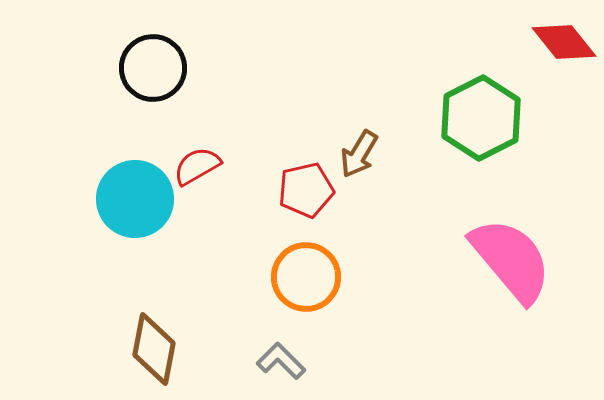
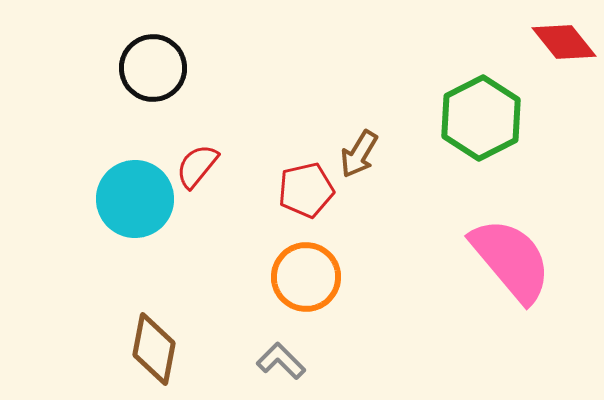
red semicircle: rotated 21 degrees counterclockwise
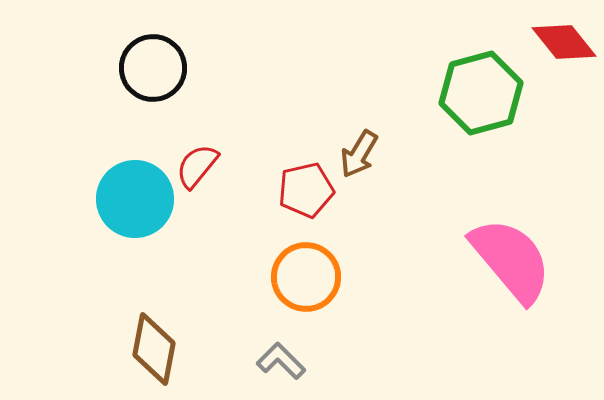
green hexagon: moved 25 px up; rotated 12 degrees clockwise
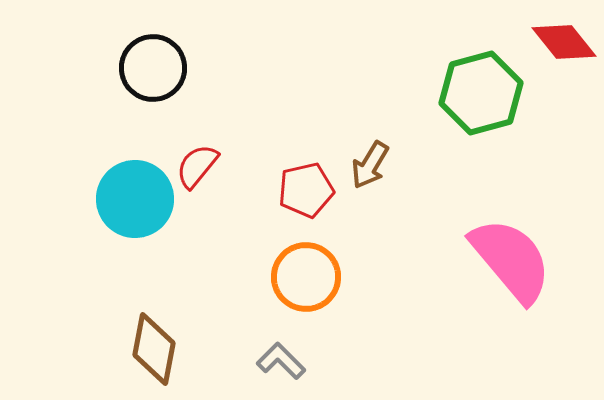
brown arrow: moved 11 px right, 11 px down
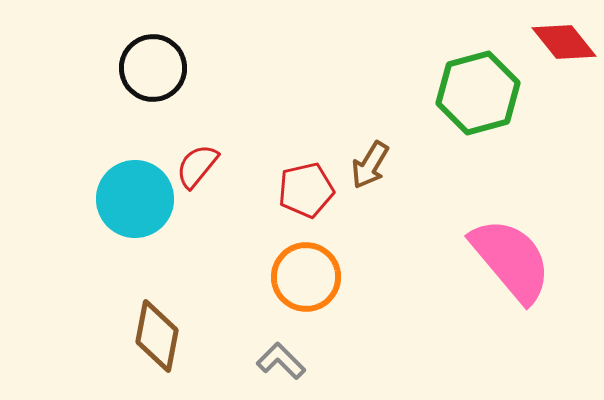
green hexagon: moved 3 px left
brown diamond: moved 3 px right, 13 px up
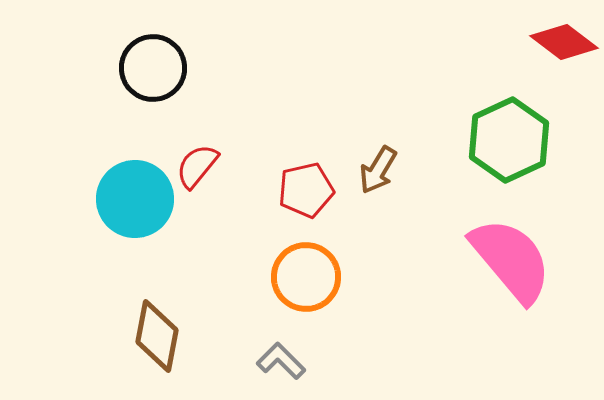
red diamond: rotated 14 degrees counterclockwise
green hexagon: moved 31 px right, 47 px down; rotated 10 degrees counterclockwise
brown arrow: moved 8 px right, 5 px down
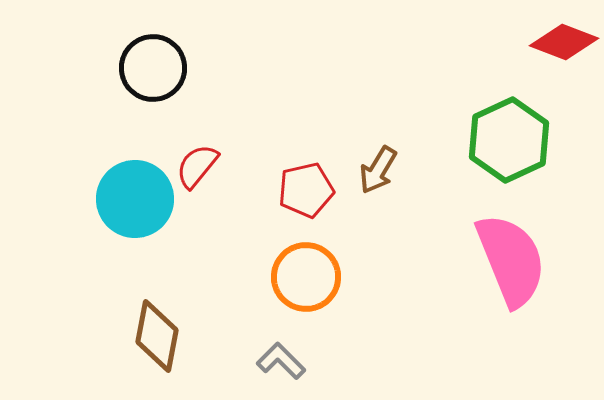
red diamond: rotated 16 degrees counterclockwise
pink semicircle: rotated 18 degrees clockwise
